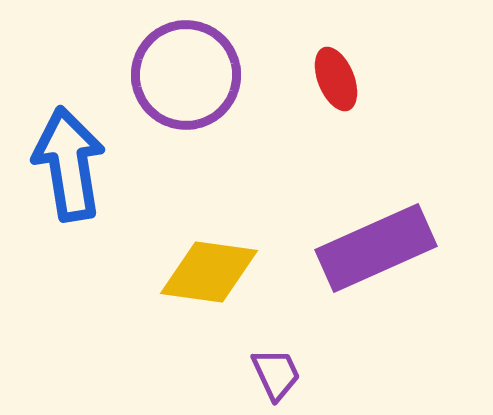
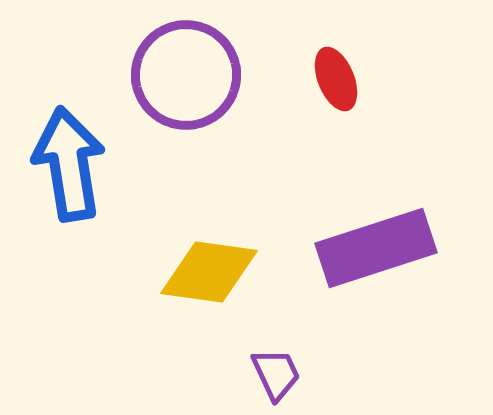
purple rectangle: rotated 6 degrees clockwise
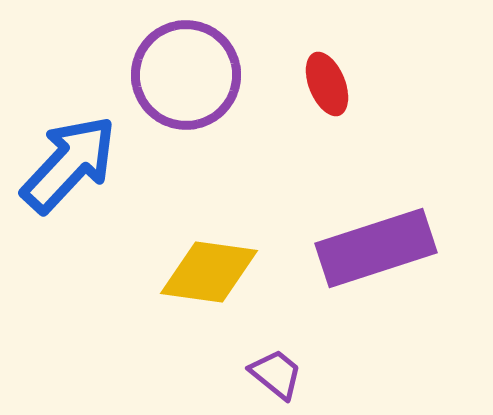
red ellipse: moved 9 px left, 5 px down
blue arrow: rotated 52 degrees clockwise
purple trapezoid: rotated 26 degrees counterclockwise
